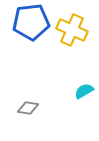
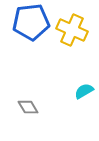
gray diamond: moved 1 px up; rotated 50 degrees clockwise
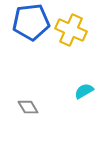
yellow cross: moved 1 px left
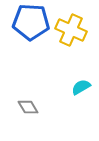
blue pentagon: rotated 9 degrees clockwise
cyan semicircle: moved 3 px left, 4 px up
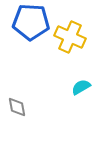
yellow cross: moved 1 px left, 7 px down
gray diamond: moved 11 px left; rotated 20 degrees clockwise
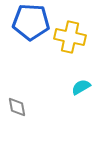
yellow cross: rotated 12 degrees counterclockwise
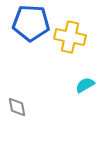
blue pentagon: moved 1 px down
cyan semicircle: moved 4 px right, 2 px up
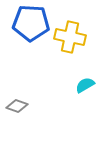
gray diamond: moved 1 px up; rotated 60 degrees counterclockwise
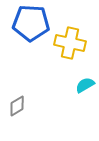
yellow cross: moved 6 px down
gray diamond: rotated 50 degrees counterclockwise
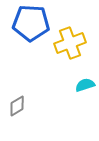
yellow cross: rotated 32 degrees counterclockwise
cyan semicircle: rotated 12 degrees clockwise
